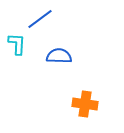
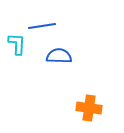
blue line: moved 2 px right, 7 px down; rotated 28 degrees clockwise
orange cross: moved 4 px right, 4 px down
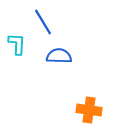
blue line: moved 1 px right, 4 px up; rotated 68 degrees clockwise
orange cross: moved 2 px down
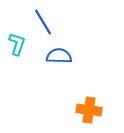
cyan L-shape: rotated 15 degrees clockwise
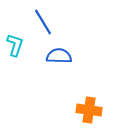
cyan L-shape: moved 2 px left, 1 px down
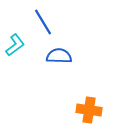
cyan L-shape: rotated 35 degrees clockwise
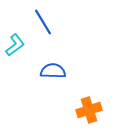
blue semicircle: moved 6 px left, 15 px down
orange cross: rotated 25 degrees counterclockwise
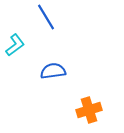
blue line: moved 3 px right, 5 px up
blue semicircle: rotated 10 degrees counterclockwise
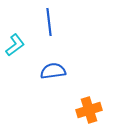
blue line: moved 3 px right, 5 px down; rotated 24 degrees clockwise
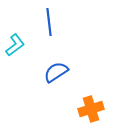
blue semicircle: moved 3 px right, 1 px down; rotated 25 degrees counterclockwise
orange cross: moved 2 px right, 1 px up
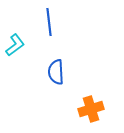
blue semicircle: rotated 60 degrees counterclockwise
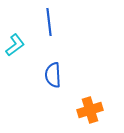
blue semicircle: moved 3 px left, 3 px down
orange cross: moved 1 px left, 1 px down
